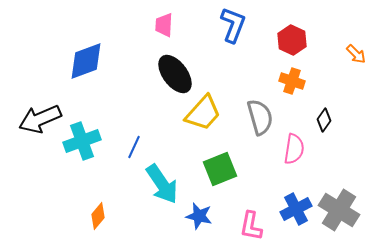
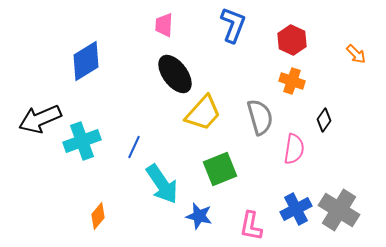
blue diamond: rotated 12 degrees counterclockwise
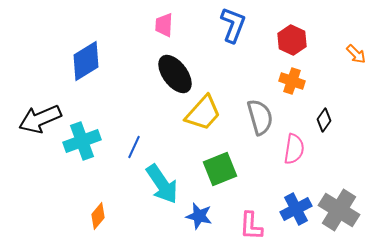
pink L-shape: rotated 8 degrees counterclockwise
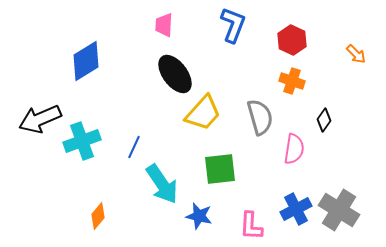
green square: rotated 16 degrees clockwise
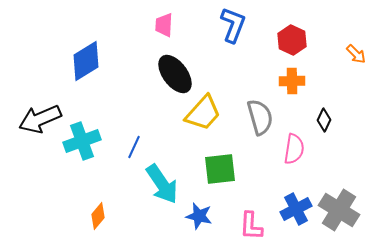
orange cross: rotated 20 degrees counterclockwise
black diamond: rotated 10 degrees counterclockwise
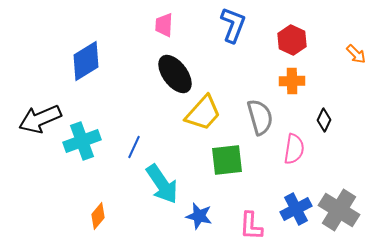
green square: moved 7 px right, 9 px up
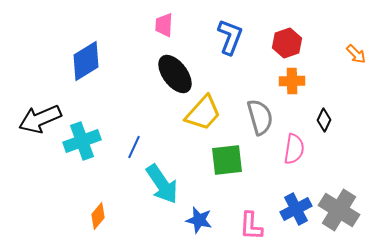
blue L-shape: moved 3 px left, 12 px down
red hexagon: moved 5 px left, 3 px down; rotated 16 degrees clockwise
blue star: moved 4 px down
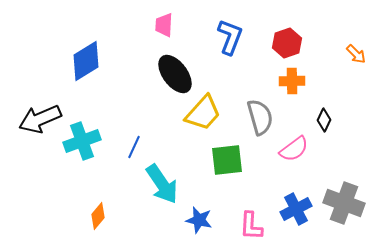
pink semicircle: rotated 44 degrees clockwise
gray cross: moved 5 px right, 7 px up; rotated 12 degrees counterclockwise
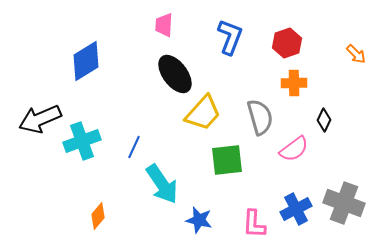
orange cross: moved 2 px right, 2 px down
pink L-shape: moved 3 px right, 2 px up
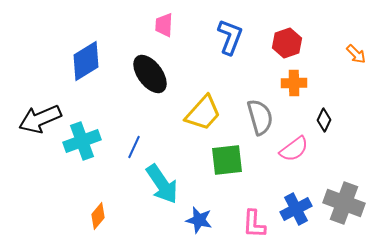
black ellipse: moved 25 px left
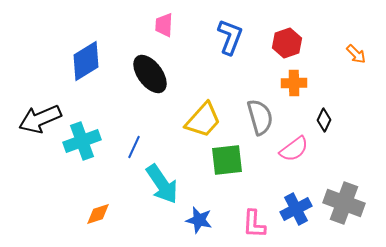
yellow trapezoid: moved 7 px down
orange diamond: moved 2 px up; rotated 32 degrees clockwise
